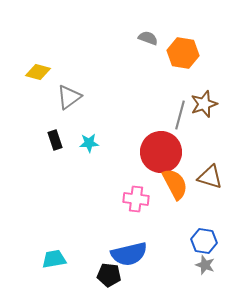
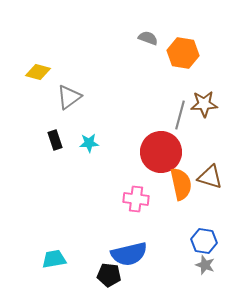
brown star: rotated 16 degrees clockwise
orange semicircle: moved 6 px right; rotated 16 degrees clockwise
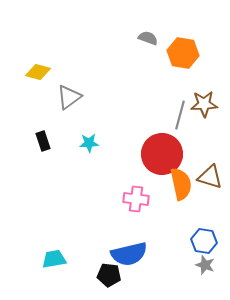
black rectangle: moved 12 px left, 1 px down
red circle: moved 1 px right, 2 px down
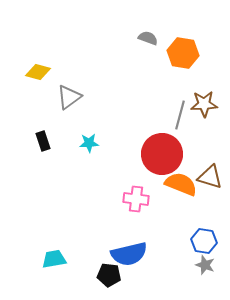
orange semicircle: rotated 56 degrees counterclockwise
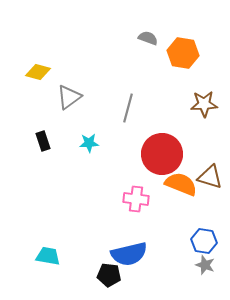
gray line: moved 52 px left, 7 px up
cyan trapezoid: moved 6 px left, 3 px up; rotated 20 degrees clockwise
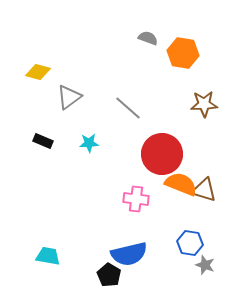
gray line: rotated 64 degrees counterclockwise
black rectangle: rotated 48 degrees counterclockwise
brown triangle: moved 6 px left, 13 px down
blue hexagon: moved 14 px left, 2 px down
black pentagon: rotated 25 degrees clockwise
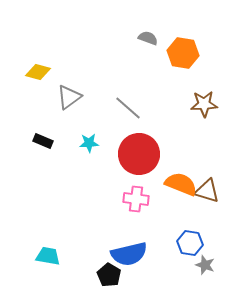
red circle: moved 23 px left
brown triangle: moved 3 px right, 1 px down
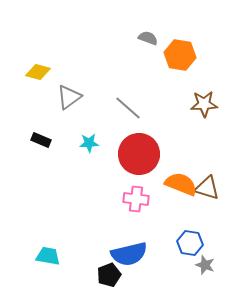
orange hexagon: moved 3 px left, 2 px down
black rectangle: moved 2 px left, 1 px up
brown triangle: moved 3 px up
black pentagon: rotated 20 degrees clockwise
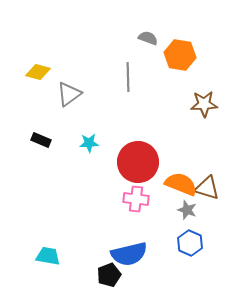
gray triangle: moved 3 px up
gray line: moved 31 px up; rotated 48 degrees clockwise
red circle: moved 1 px left, 8 px down
blue hexagon: rotated 15 degrees clockwise
gray star: moved 18 px left, 55 px up
